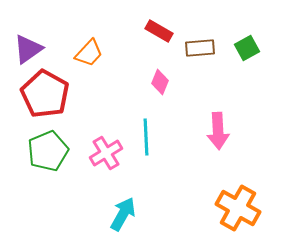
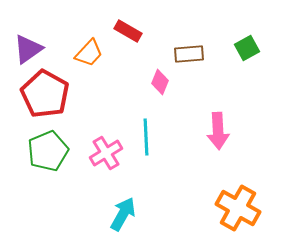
red rectangle: moved 31 px left
brown rectangle: moved 11 px left, 6 px down
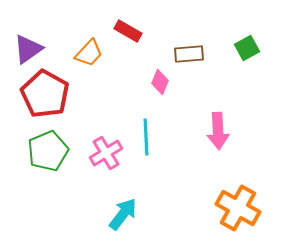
cyan arrow: rotated 8 degrees clockwise
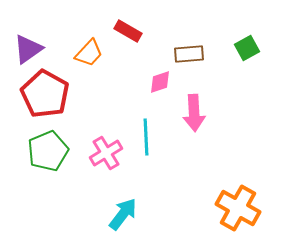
pink diamond: rotated 50 degrees clockwise
pink arrow: moved 24 px left, 18 px up
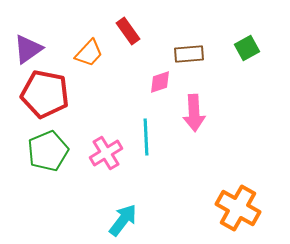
red rectangle: rotated 24 degrees clockwise
red pentagon: rotated 18 degrees counterclockwise
cyan arrow: moved 6 px down
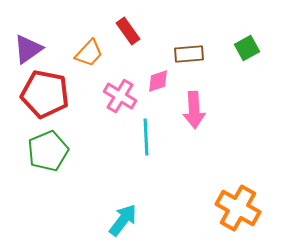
pink diamond: moved 2 px left, 1 px up
pink arrow: moved 3 px up
pink cross: moved 14 px right, 57 px up; rotated 28 degrees counterclockwise
